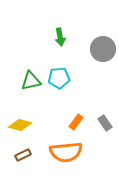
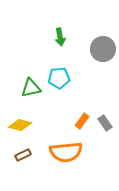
green triangle: moved 7 px down
orange rectangle: moved 6 px right, 1 px up
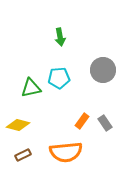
gray circle: moved 21 px down
yellow diamond: moved 2 px left
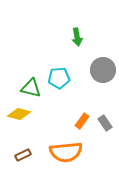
green arrow: moved 17 px right
green triangle: rotated 25 degrees clockwise
yellow diamond: moved 1 px right, 11 px up
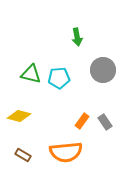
green triangle: moved 14 px up
yellow diamond: moved 2 px down
gray rectangle: moved 1 px up
brown rectangle: rotated 56 degrees clockwise
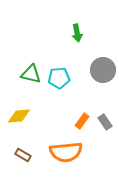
green arrow: moved 4 px up
yellow diamond: rotated 20 degrees counterclockwise
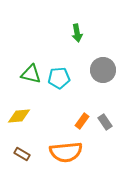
brown rectangle: moved 1 px left, 1 px up
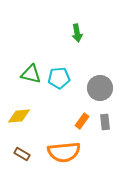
gray circle: moved 3 px left, 18 px down
gray rectangle: rotated 28 degrees clockwise
orange semicircle: moved 2 px left
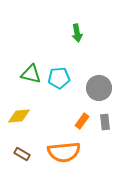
gray circle: moved 1 px left
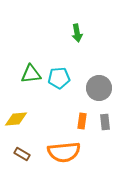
green triangle: rotated 20 degrees counterclockwise
yellow diamond: moved 3 px left, 3 px down
orange rectangle: rotated 28 degrees counterclockwise
